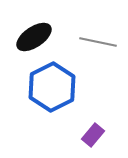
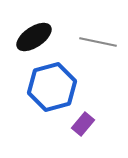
blue hexagon: rotated 12 degrees clockwise
purple rectangle: moved 10 px left, 11 px up
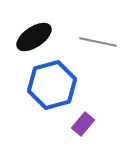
blue hexagon: moved 2 px up
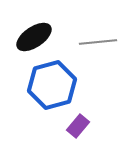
gray line: rotated 18 degrees counterclockwise
purple rectangle: moved 5 px left, 2 px down
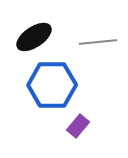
blue hexagon: rotated 15 degrees clockwise
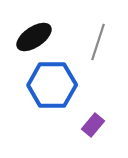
gray line: rotated 66 degrees counterclockwise
purple rectangle: moved 15 px right, 1 px up
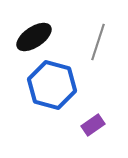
blue hexagon: rotated 15 degrees clockwise
purple rectangle: rotated 15 degrees clockwise
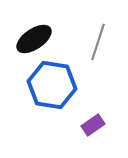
black ellipse: moved 2 px down
blue hexagon: rotated 6 degrees counterclockwise
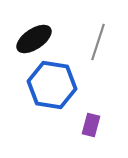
purple rectangle: moved 2 px left; rotated 40 degrees counterclockwise
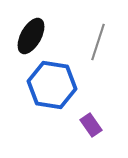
black ellipse: moved 3 px left, 3 px up; rotated 27 degrees counterclockwise
purple rectangle: rotated 50 degrees counterclockwise
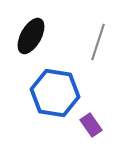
blue hexagon: moved 3 px right, 8 px down
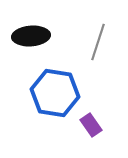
black ellipse: rotated 57 degrees clockwise
